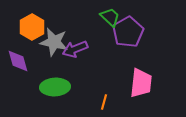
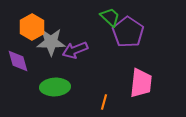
purple pentagon: rotated 8 degrees counterclockwise
gray star: moved 3 px left; rotated 12 degrees counterclockwise
purple arrow: moved 1 px down
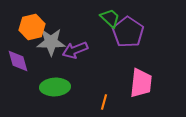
green trapezoid: moved 1 px down
orange hexagon: rotated 15 degrees clockwise
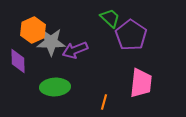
orange hexagon: moved 1 px right, 3 px down; rotated 10 degrees counterclockwise
purple pentagon: moved 3 px right, 3 px down
purple diamond: rotated 15 degrees clockwise
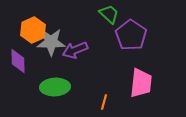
green trapezoid: moved 1 px left, 4 px up
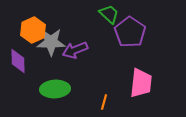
purple pentagon: moved 1 px left, 3 px up
green ellipse: moved 2 px down
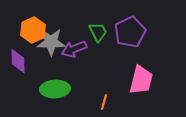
green trapezoid: moved 11 px left, 18 px down; rotated 20 degrees clockwise
purple pentagon: rotated 12 degrees clockwise
purple arrow: moved 1 px left, 1 px up
pink trapezoid: moved 3 px up; rotated 8 degrees clockwise
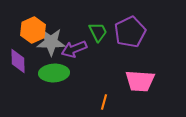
pink trapezoid: moved 1 px left, 1 px down; rotated 80 degrees clockwise
green ellipse: moved 1 px left, 16 px up
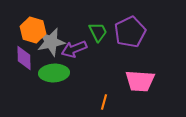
orange hexagon: rotated 20 degrees counterclockwise
gray star: rotated 12 degrees counterclockwise
purple diamond: moved 6 px right, 3 px up
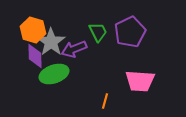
gray star: rotated 24 degrees counterclockwise
purple diamond: moved 11 px right, 2 px up
green ellipse: moved 1 px down; rotated 16 degrees counterclockwise
orange line: moved 1 px right, 1 px up
